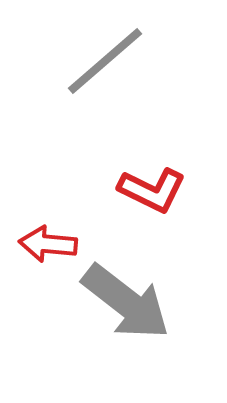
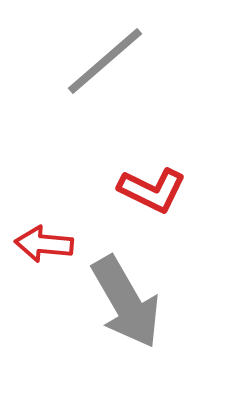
red arrow: moved 4 px left
gray arrow: rotated 22 degrees clockwise
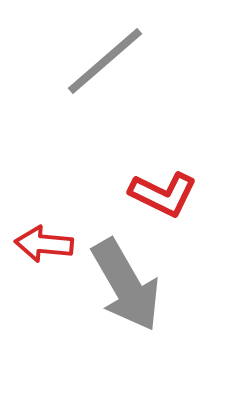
red L-shape: moved 11 px right, 4 px down
gray arrow: moved 17 px up
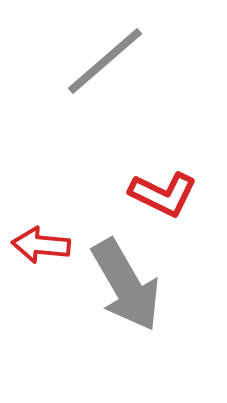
red arrow: moved 3 px left, 1 px down
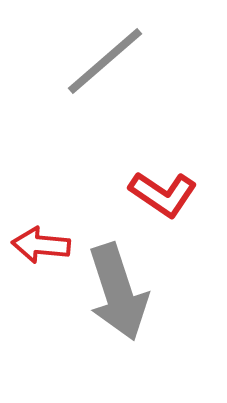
red L-shape: rotated 8 degrees clockwise
gray arrow: moved 8 px left, 7 px down; rotated 12 degrees clockwise
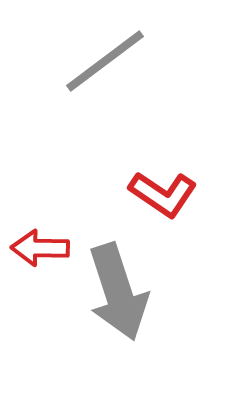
gray line: rotated 4 degrees clockwise
red arrow: moved 1 px left, 3 px down; rotated 4 degrees counterclockwise
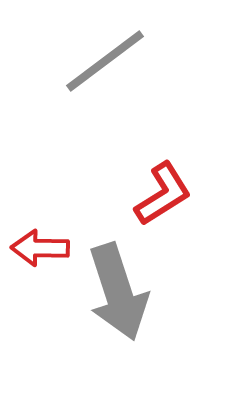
red L-shape: rotated 66 degrees counterclockwise
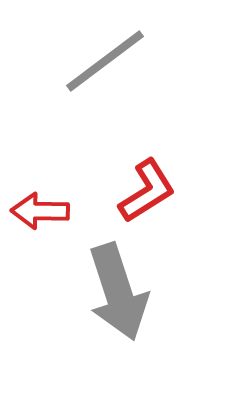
red L-shape: moved 16 px left, 3 px up
red arrow: moved 37 px up
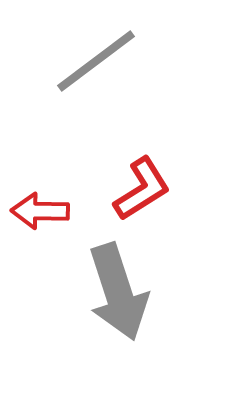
gray line: moved 9 px left
red L-shape: moved 5 px left, 2 px up
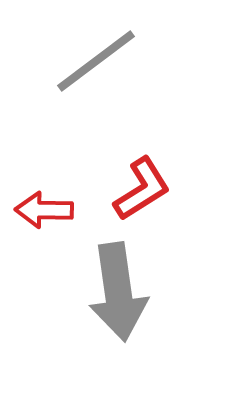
red arrow: moved 4 px right, 1 px up
gray arrow: rotated 10 degrees clockwise
